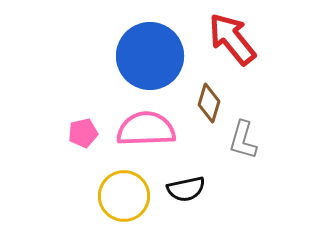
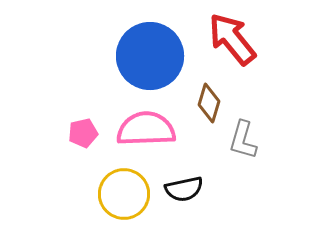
black semicircle: moved 2 px left
yellow circle: moved 2 px up
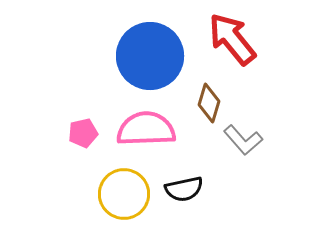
gray L-shape: rotated 57 degrees counterclockwise
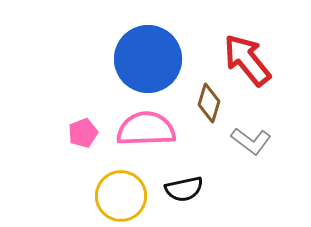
red arrow: moved 15 px right, 21 px down
blue circle: moved 2 px left, 3 px down
pink pentagon: rotated 8 degrees counterclockwise
gray L-shape: moved 8 px right, 1 px down; rotated 12 degrees counterclockwise
yellow circle: moved 3 px left, 2 px down
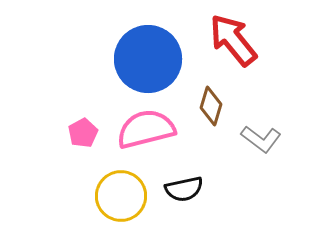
red arrow: moved 14 px left, 20 px up
brown diamond: moved 2 px right, 3 px down
pink semicircle: rotated 12 degrees counterclockwise
pink pentagon: rotated 8 degrees counterclockwise
gray L-shape: moved 10 px right, 2 px up
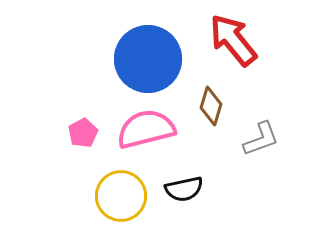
gray L-shape: rotated 57 degrees counterclockwise
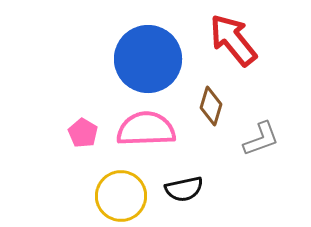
pink semicircle: rotated 12 degrees clockwise
pink pentagon: rotated 12 degrees counterclockwise
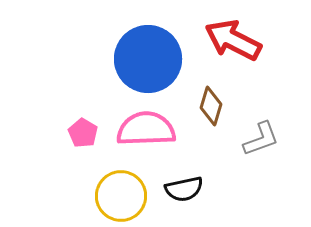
red arrow: rotated 24 degrees counterclockwise
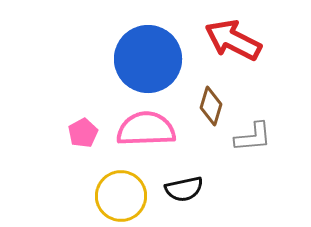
pink pentagon: rotated 12 degrees clockwise
gray L-shape: moved 8 px left, 2 px up; rotated 15 degrees clockwise
